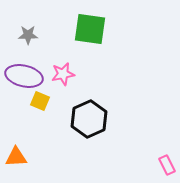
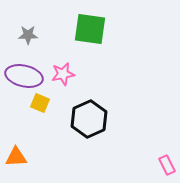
yellow square: moved 2 px down
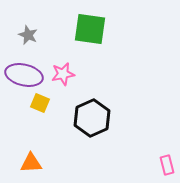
gray star: rotated 24 degrees clockwise
purple ellipse: moved 1 px up
black hexagon: moved 3 px right, 1 px up
orange triangle: moved 15 px right, 6 px down
pink rectangle: rotated 12 degrees clockwise
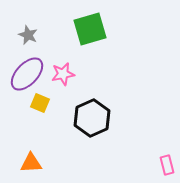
green square: rotated 24 degrees counterclockwise
purple ellipse: moved 3 px right, 1 px up; rotated 60 degrees counterclockwise
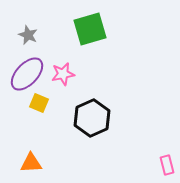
yellow square: moved 1 px left
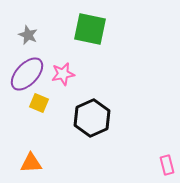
green square: rotated 28 degrees clockwise
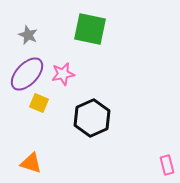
orange triangle: rotated 20 degrees clockwise
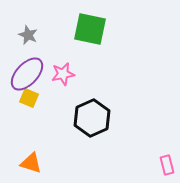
yellow square: moved 10 px left, 5 px up
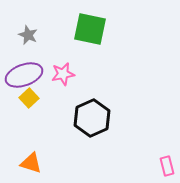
purple ellipse: moved 3 px left, 1 px down; rotated 27 degrees clockwise
yellow square: rotated 24 degrees clockwise
pink rectangle: moved 1 px down
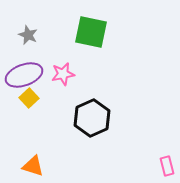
green square: moved 1 px right, 3 px down
orange triangle: moved 2 px right, 3 px down
